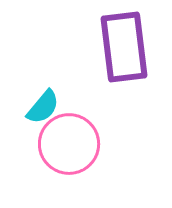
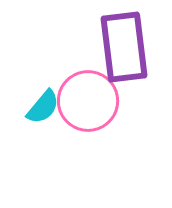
pink circle: moved 19 px right, 43 px up
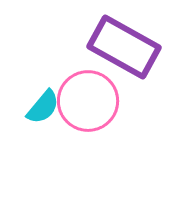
purple rectangle: rotated 54 degrees counterclockwise
